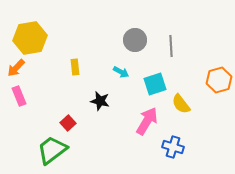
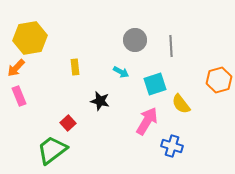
blue cross: moved 1 px left, 1 px up
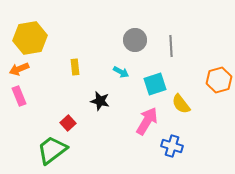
orange arrow: moved 3 px right, 1 px down; rotated 24 degrees clockwise
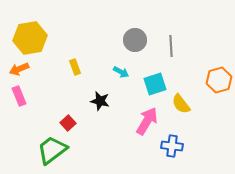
yellow rectangle: rotated 14 degrees counterclockwise
blue cross: rotated 10 degrees counterclockwise
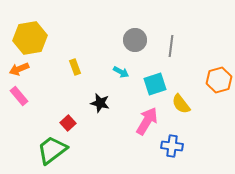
gray line: rotated 10 degrees clockwise
pink rectangle: rotated 18 degrees counterclockwise
black star: moved 2 px down
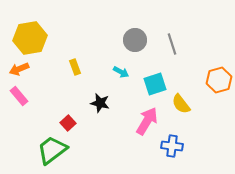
gray line: moved 1 px right, 2 px up; rotated 25 degrees counterclockwise
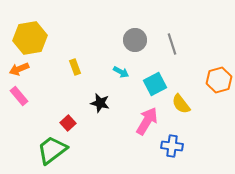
cyan square: rotated 10 degrees counterclockwise
